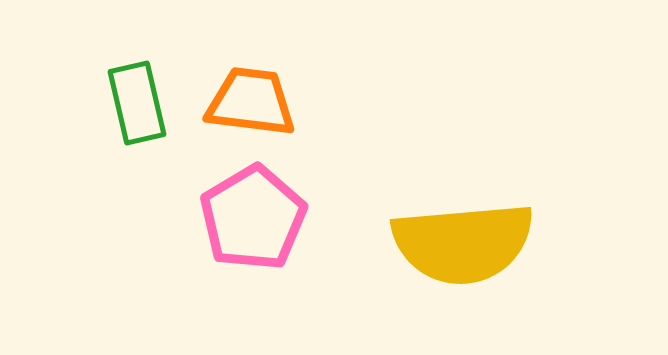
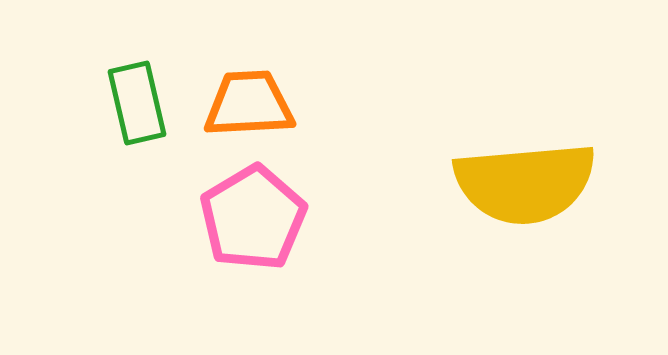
orange trapezoid: moved 2 px left, 2 px down; rotated 10 degrees counterclockwise
yellow semicircle: moved 62 px right, 60 px up
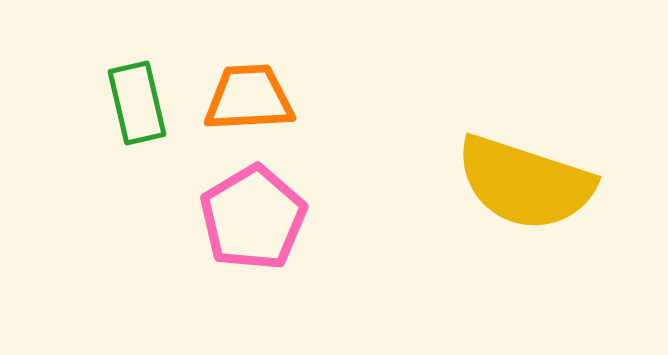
orange trapezoid: moved 6 px up
yellow semicircle: rotated 23 degrees clockwise
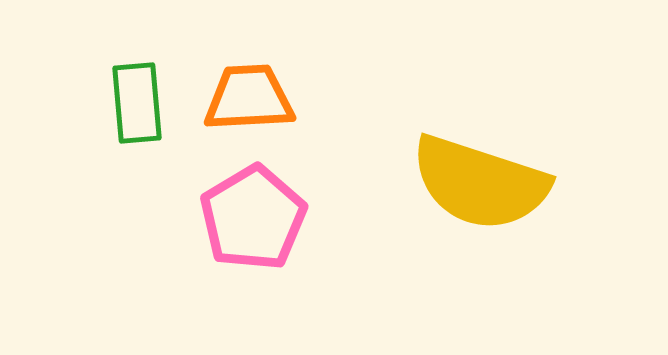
green rectangle: rotated 8 degrees clockwise
yellow semicircle: moved 45 px left
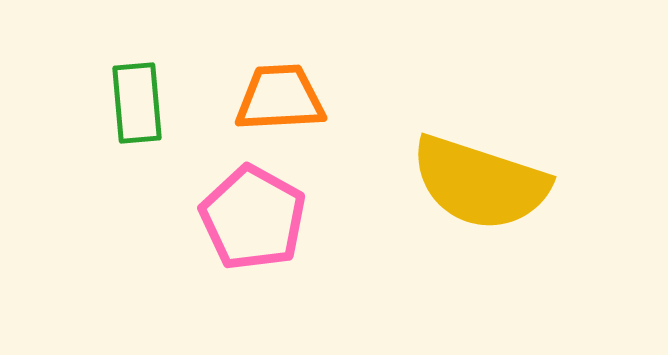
orange trapezoid: moved 31 px right
pink pentagon: rotated 12 degrees counterclockwise
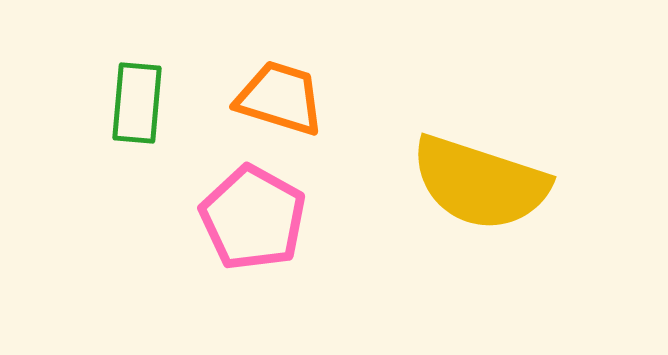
orange trapezoid: rotated 20 degrees clockwise
green rectangle: rotated 10 degrees clockwise
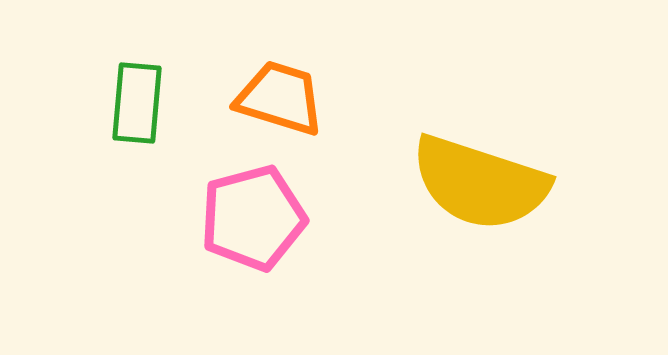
pink pentagon: rotated 28 degrees clockwise
